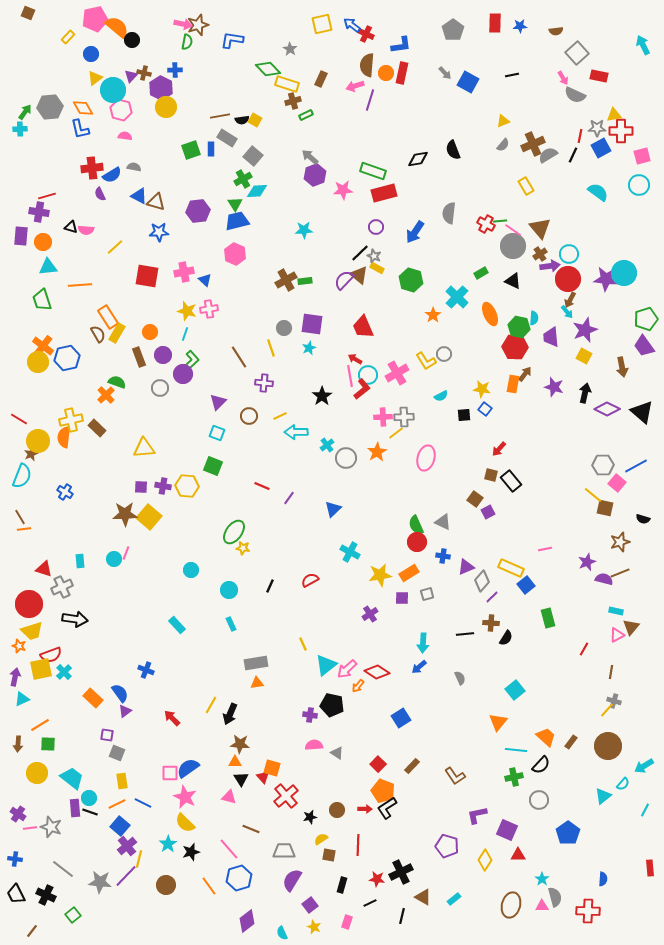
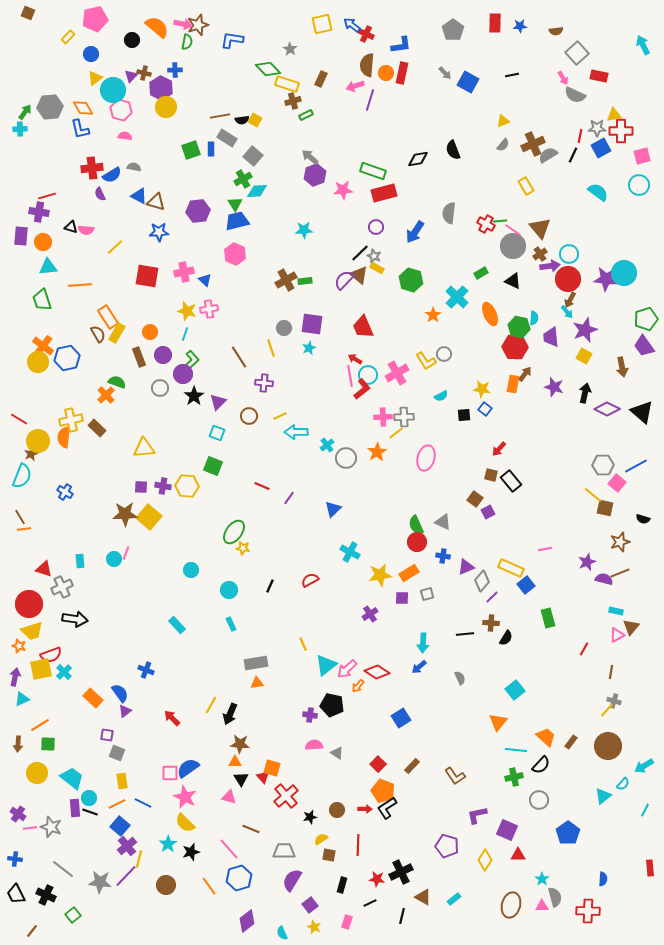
orange semicircle at (117, 27): moved 40 px right
black star at (322, 396): moved 128 px left
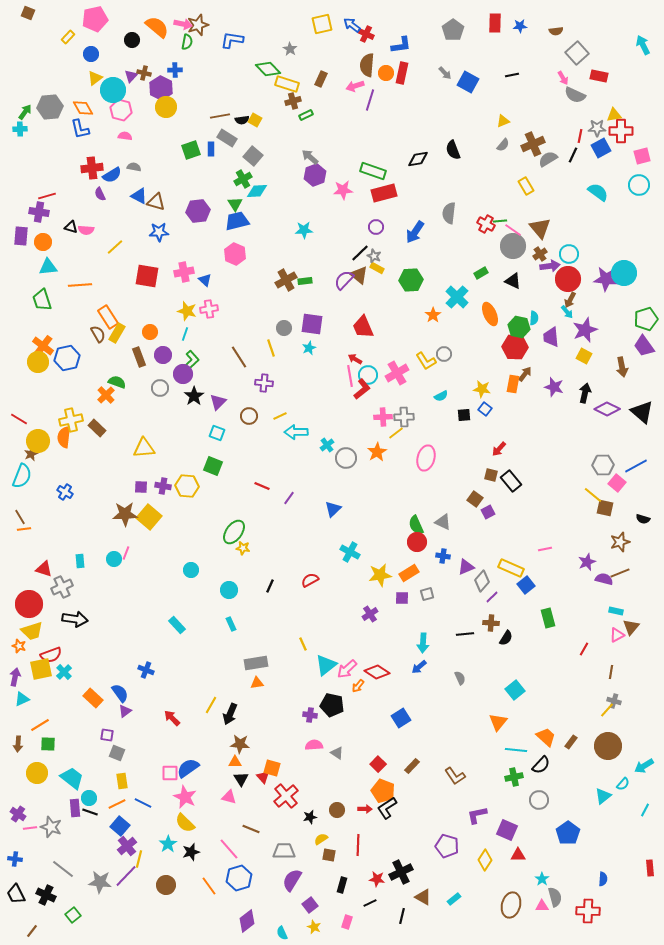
gray semicircle at (548, 155): moved 4 px down
green hexagon at (411, 280): rotated 20 degrees counterclockwise
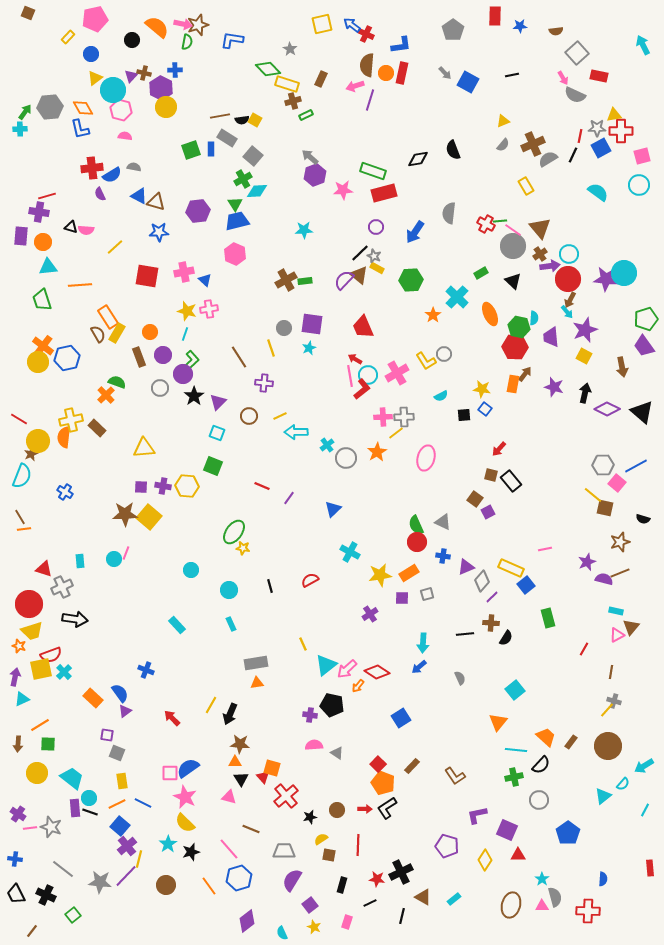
red rectangle at (495, 23): moved 7 px up
black triangle at (513, 281): rotated 18 degrees clockwise
black line at (270, 586): rotated 40 degrees counterclockwise
orange pentagon at (383, 791): moved 8 px up
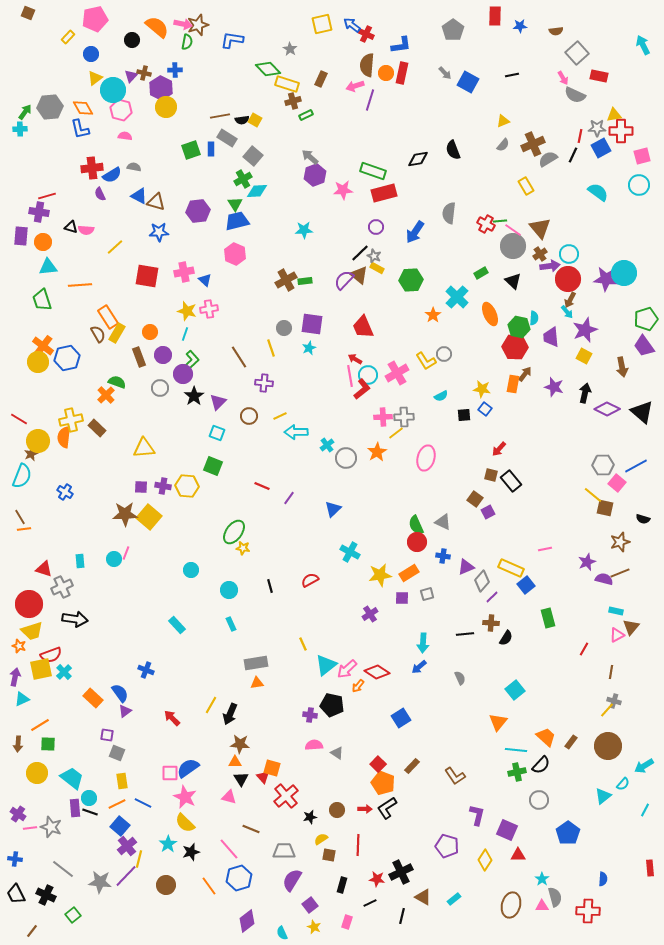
green cross at (514, 777): moved 3 px right, 5 px up
purple L-shape at (477, 815): rotated 115 degrees clockwise
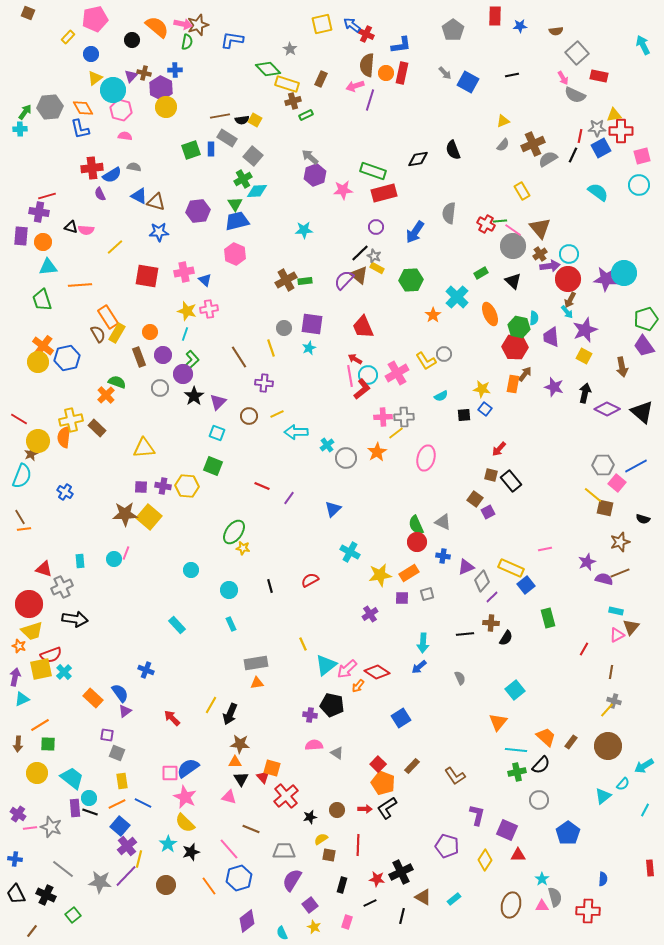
yellow rectangle at (526, 186): moved 4 px left, 5 px down
yellow line at (280, 416): moved 3 px left, 2 px up
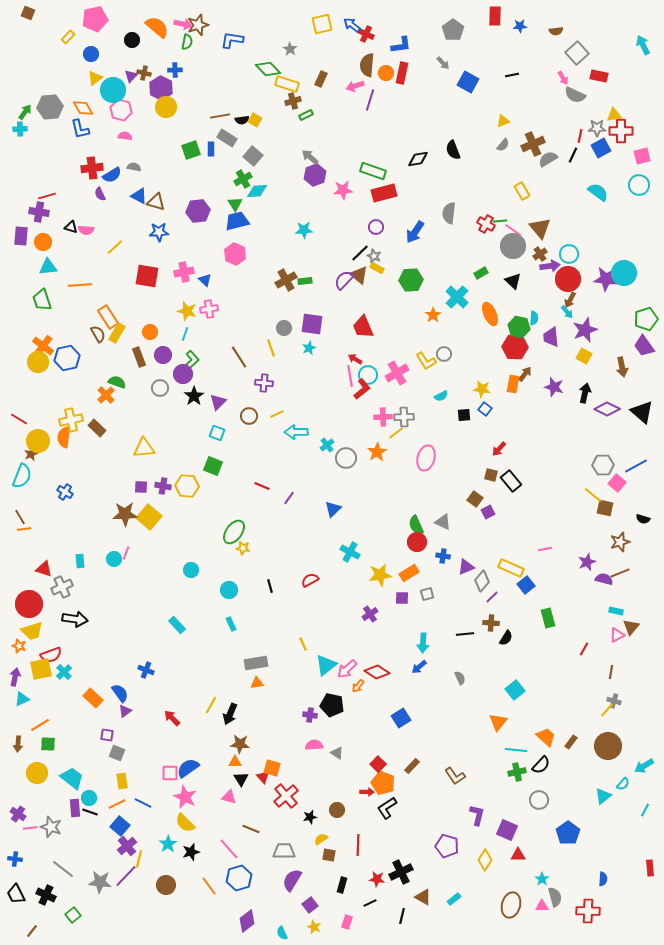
gray arrow at (445, 73): moved 2 px left, 10 px up
red arrow at (365, 809): moved 2 px right, 17 px up
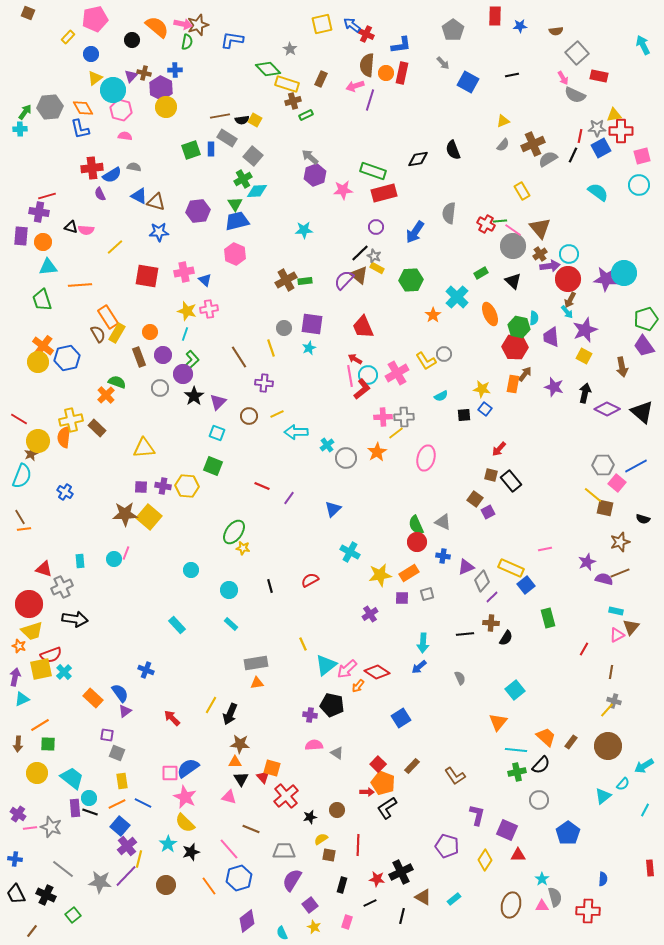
cyan rectangle at (231, 624): rotated 24 degrees counterclockwise
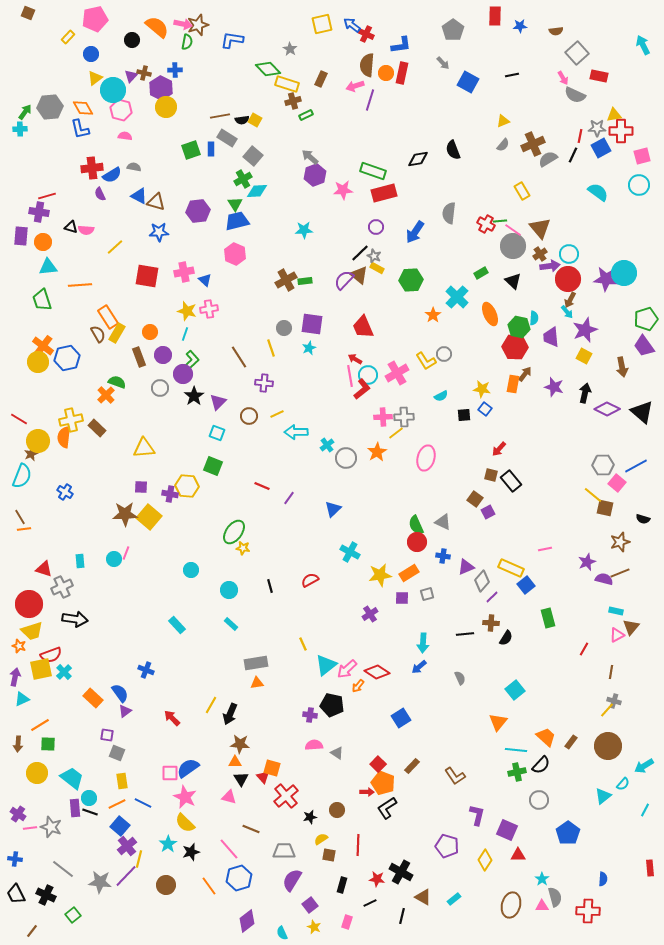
purple cross at (163, 486): moved 7 px right, 8 px down
black cross at (401, 872): rotated 35 degrees counterclockwise
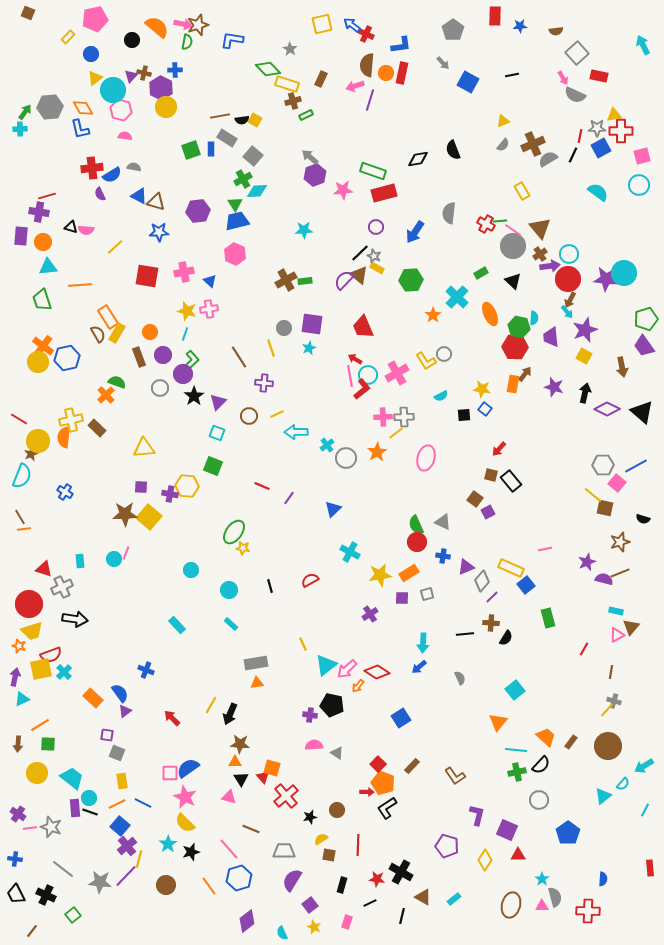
blue triangle at (205, 280): moved 5 px right, 1 px down
